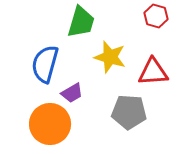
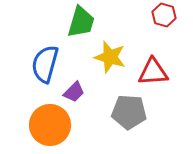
red hexagon: moved 8 px right, 1 px up
purple trapezoid: moved 2 px right, 1 px up; rotated 15 degrees counterclockwise
orange circle: moved 1 px down
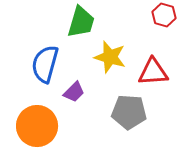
orange circle: moved 13 px left, 1 px down
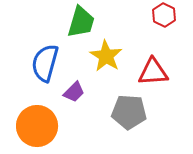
red hexagon: rotated 10 degrees clockwise
yellow star: moved 4 px left, 1 px up; rotated 16 degrees clockwise
blue semicircle: moved 1 px up
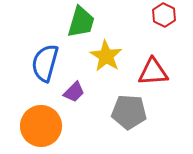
orange circle: moved 4 px right
